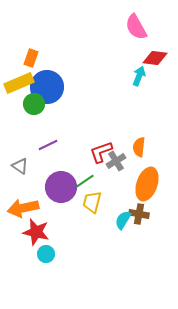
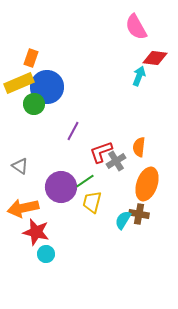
purple line: moved 25 px right, 14 px up; rotated 36 degrees counterclockwise
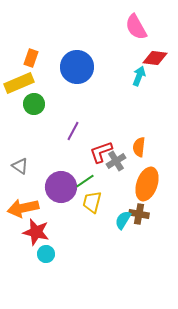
blue circle: moved 30 px right, 20 px up
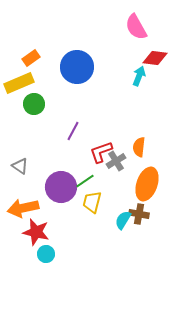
orange rectangle: rotated 36 degrees clockwise
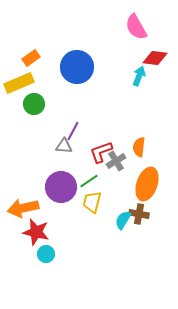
gray triangle: moved 44 px right, 20 px up; rotated 30 degrees counterclockwise
green line: moved 4 px right
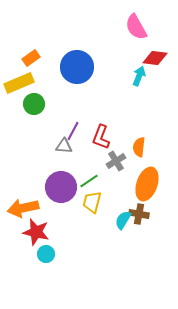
red L-shape: moved 15 px up; rotated 50 degrees counterclockwise
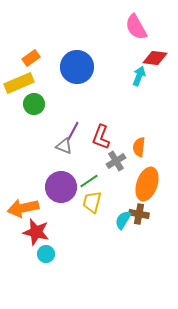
gray triangle: rotated 18 degrees clockwise
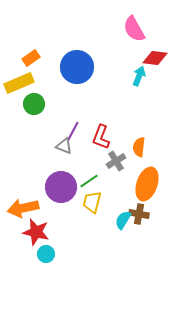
pink semicircle: moved 2 px left, 2 px down
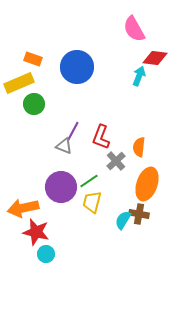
orange rectangle: moved 2 px right, 1 px down; rotated 54 degrees clockwise
gray cross: rotated 12 degrees counterclockwise
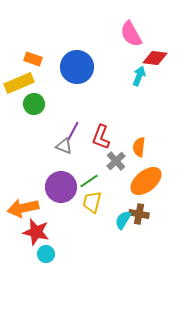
pink semicircle: moved 3 px left, 5 px down
orange ellipse: moved 1 px left, 3 px up; rotated 32 degrees clockwise
